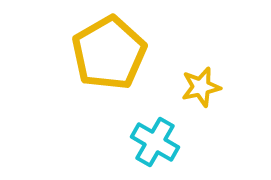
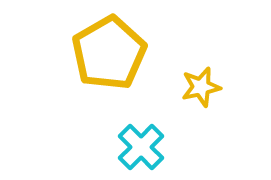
cyan cross: moved 14 px left, 5 px down; rotated 15 degrees clockwise
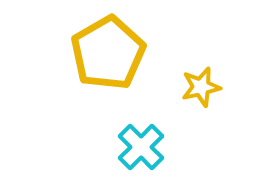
yellow pentagon: moved 1 px left
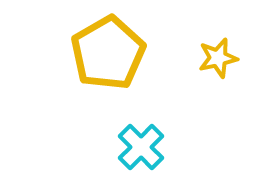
yellow star: moved 17 px right, 29 px up
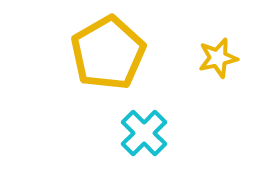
cyan cross: moved 3 px right, 14 px up
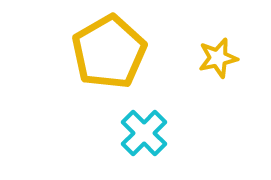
yellow pentagon: moved 1 px right, 1 px up
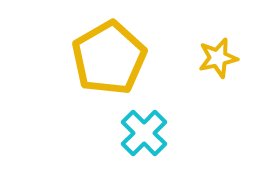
yellow pentagon: moved 6 px down
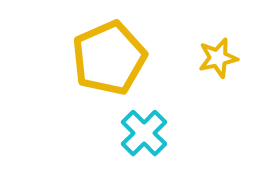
yellow pentagon: rotated 6 degrees clockwise
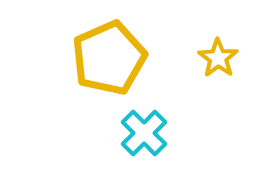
yellow star: rotated 24 degrees counterclockwise
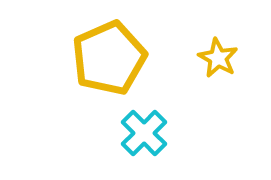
yellow star: rotated 6 degrees counterclockwise
